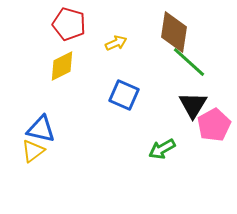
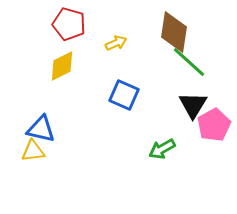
yellow triangle: rotated 30 degrees clockwise
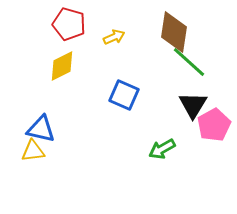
yellow arrow: moved 2 px left, 6 px up
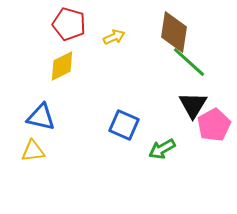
blue square: moved 30 px down
blue triangle: moved 12 px up
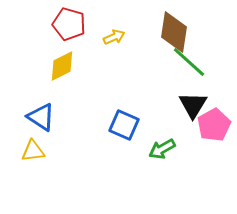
blue triangle: rotated 20 degrees clockwise
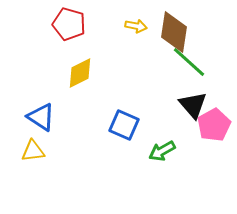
yellow arrow: moved 22 px right, 11 px up; rotated 35 degrees clockwise
yellow diamond: moved 18 px right, 7 px down
black triangle: rotated 12 degrees counterclockwise
green arrow: moved 2 px down
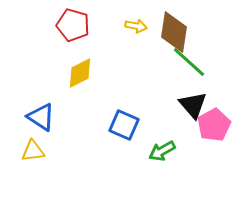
red pentagon: moved 4 px right, 1 px down
